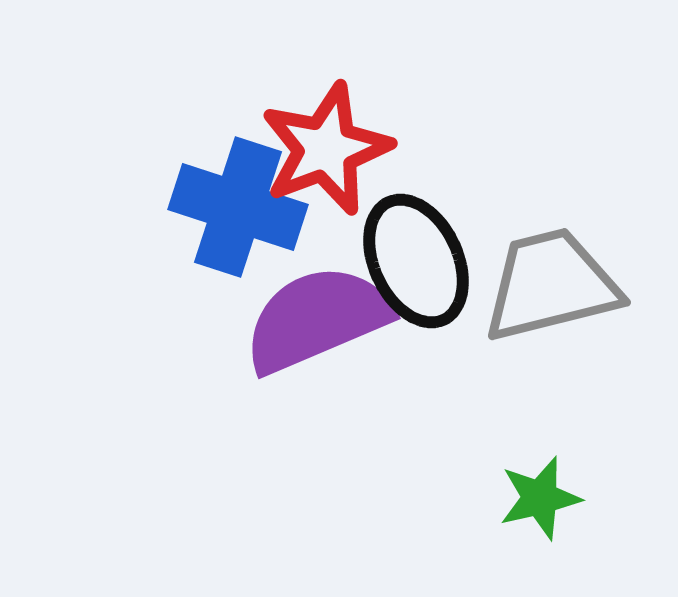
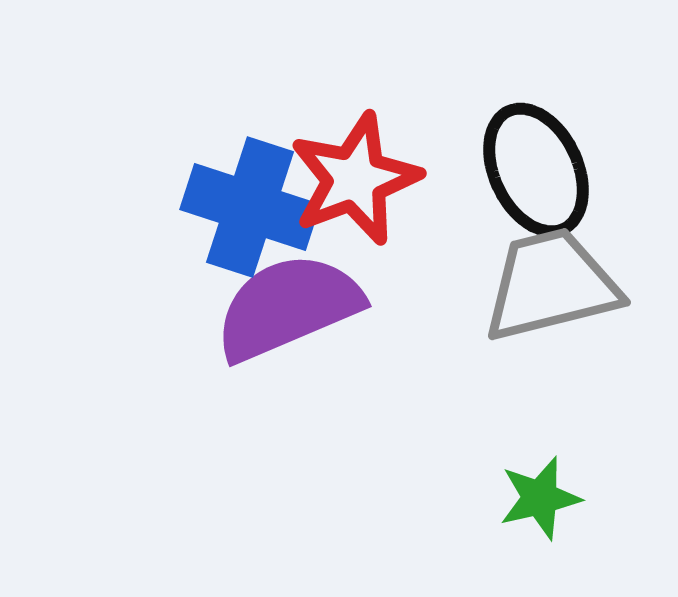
red star: moved 29 px right, 30 px down
blue cross: moved 12 px right
black ellipse: moved 120 px right, 91 px up
purple semicircle: moved 29 px left, 12 px up
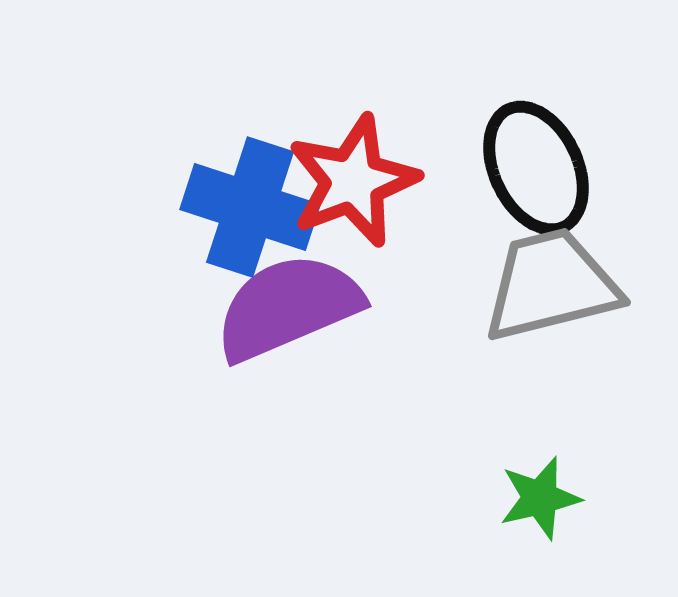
black ellipse: moved 2 px up
red star: moved 2 px left, 2 px down
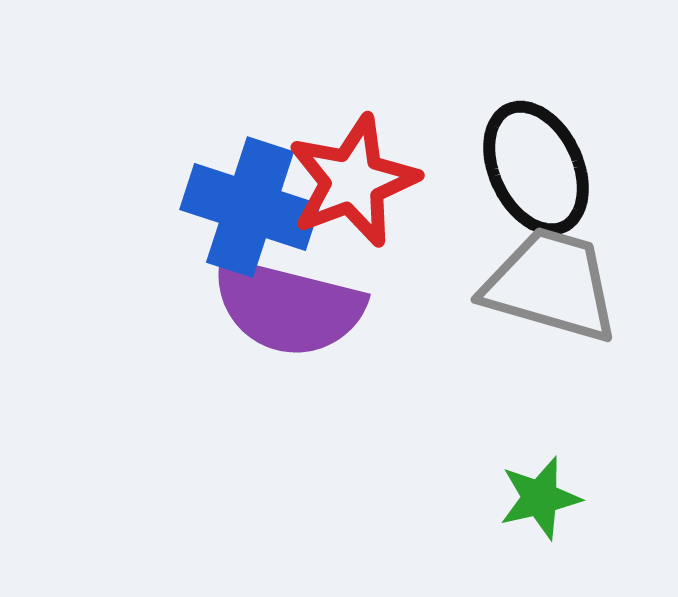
gray trapezoid: rotated 30 degrees clockwise
purple semicircle: rotated 143 degrees counterclockwise
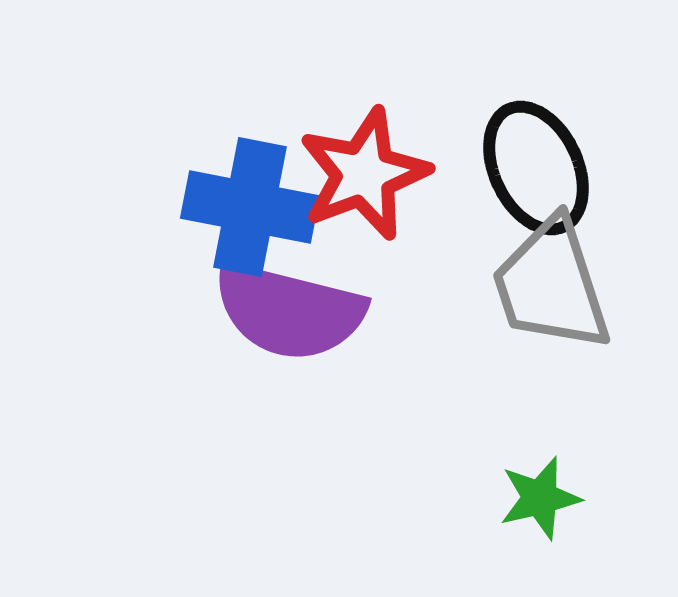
red star: moved 11 px right, 7 px up
blue cross: rotated 7 degrees counterclockwise
gray trapezoid: rotated 124 degrees counterclockwise
purple semicircle: moved 1 px right, 4 px down
